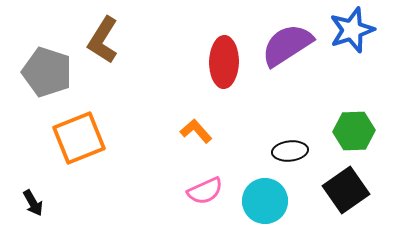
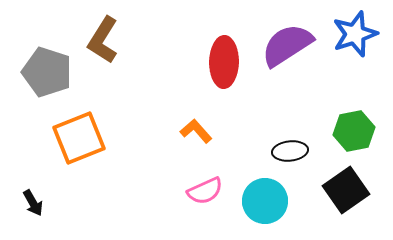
blue star: moved 3 px right, 4 px down
green hexagon: rotated 9 degrees counterclockwise
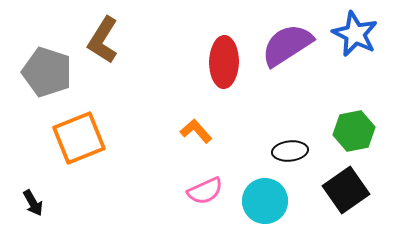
blue star: rotated 27 degrees counterclockwise
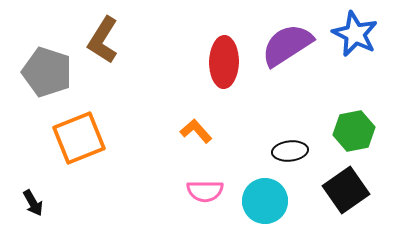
pink semicircle: rotated 24 degrees clockwise
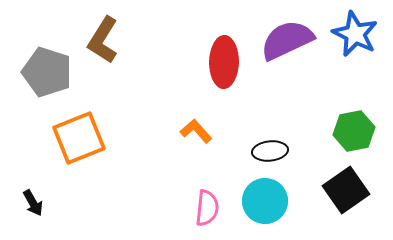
purple semicircle: moved 5 px up; rotated 8 degrees clockwise
black ellipse: moved 20 px left
pink semicircle: moved 2 px right, 17 px down; rotated 84 degrees counterclockwise
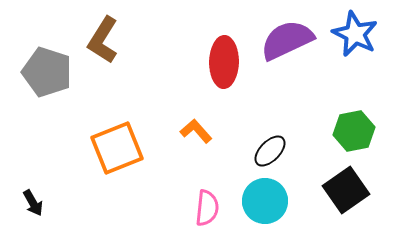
orange square: moved 38 px right, 10 px down
black ellipse: rotated 40 degrees counterclockwise
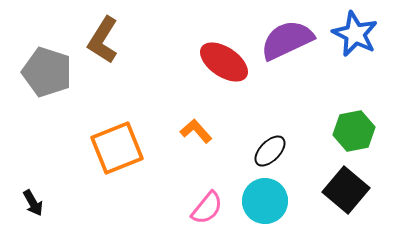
red ellipse: rotated 57 degrees counterclockwise
black square: rotated 15 degrees counterclockwise
pink semicircle: rotated 33 degrees clockwise
